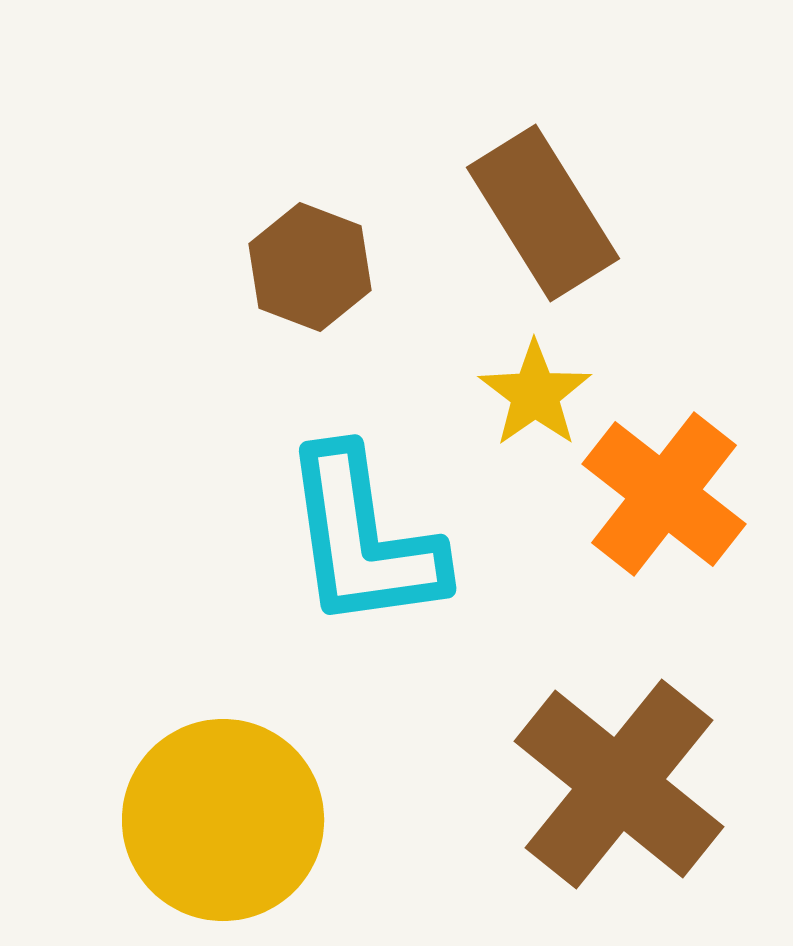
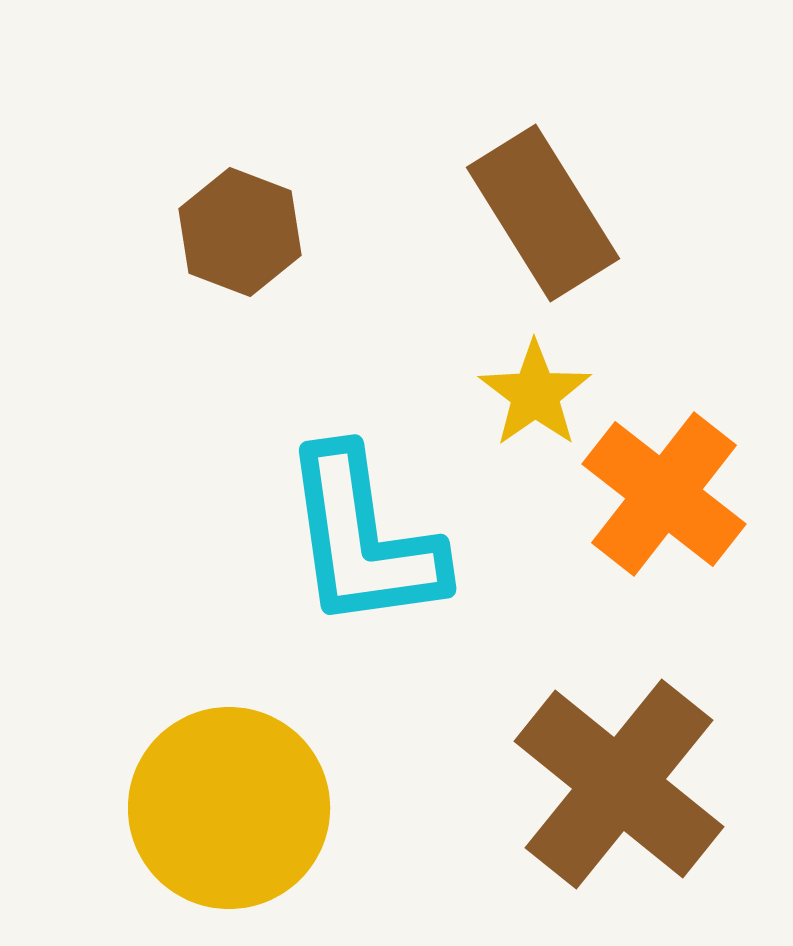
brown hexagon: moved 70 px left, 35 px up
yellow circle: moved 6 px right, 12 px up
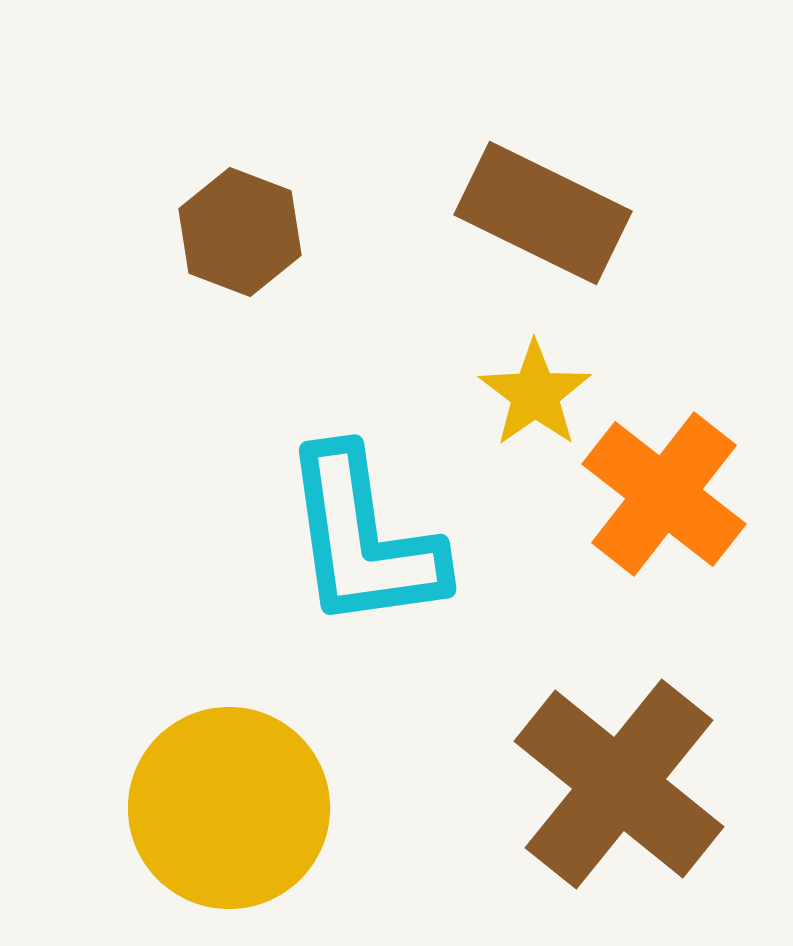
brown rectangle: rotated 32 degrees counterclockwise
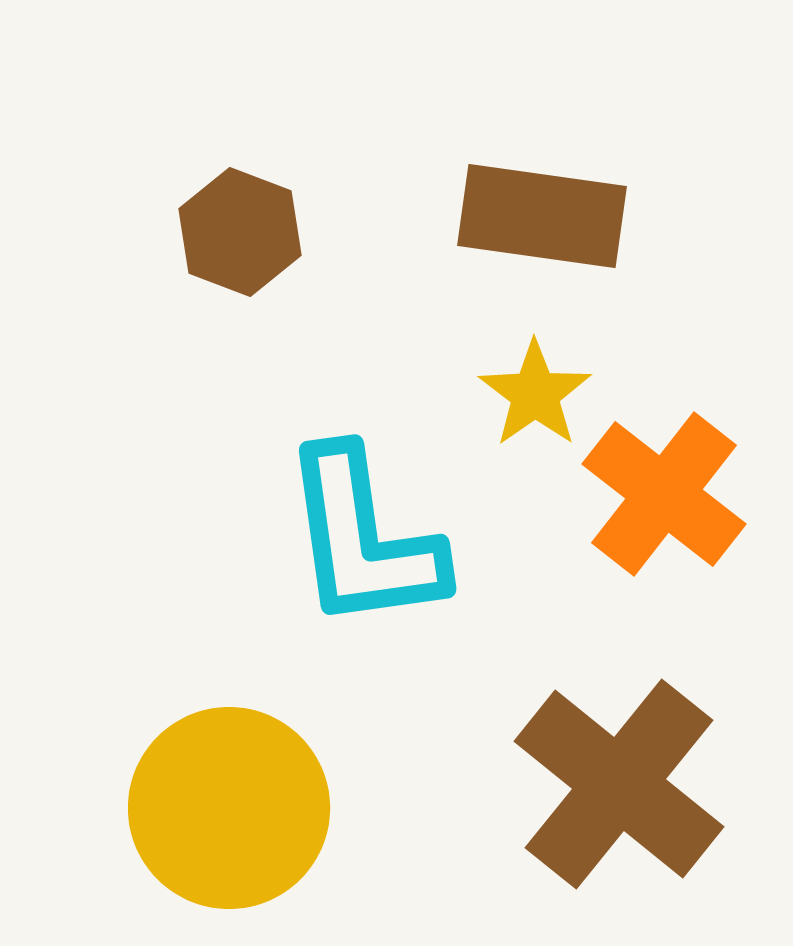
brown rectangle: moved 1 px left, 3 px down; rotated 18 degrees counterclockwise
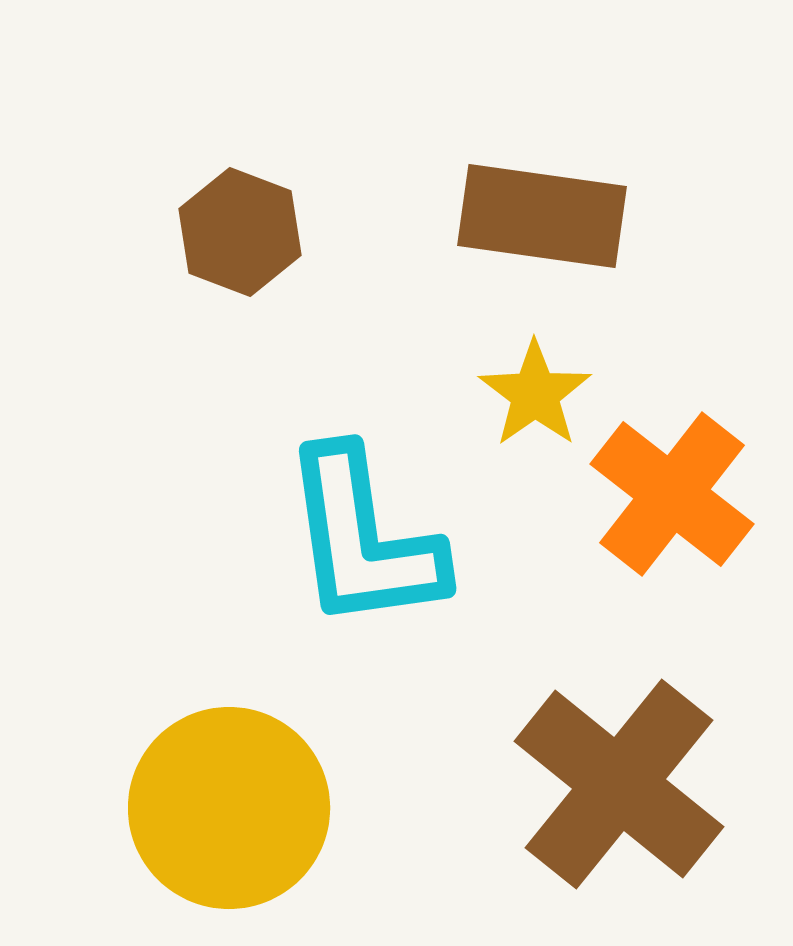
orange cross: moved 8 px right
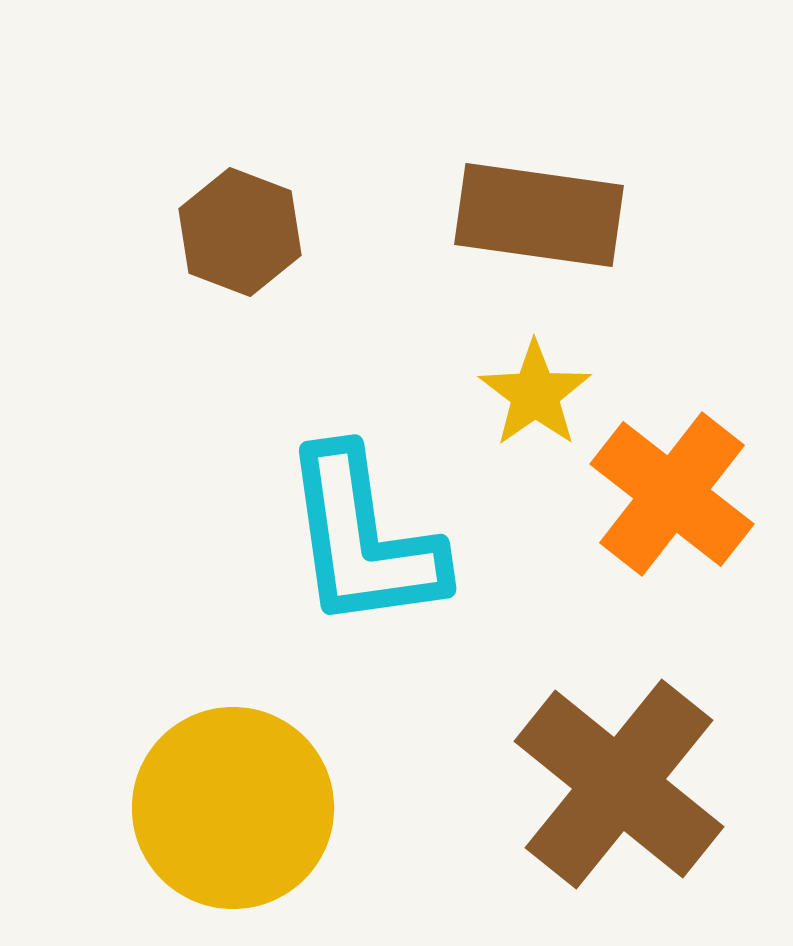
brown rectangle: moved 3 px left, 1 px up
yellow circle: moved 4 px right
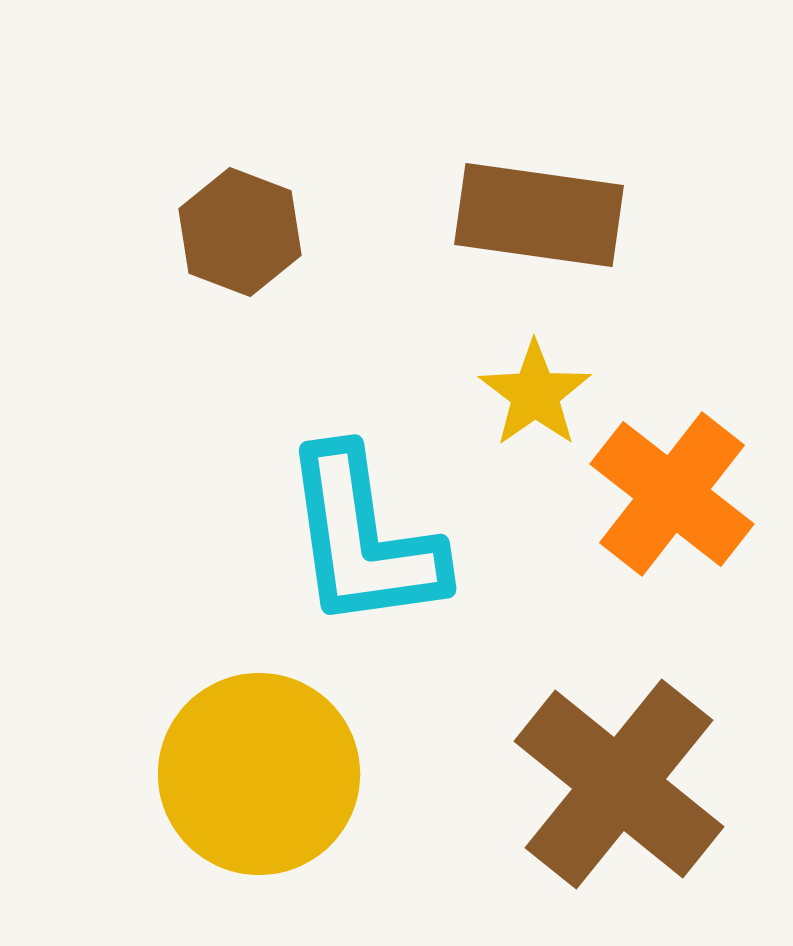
yellow circle: moved 26 px right, 34 px up
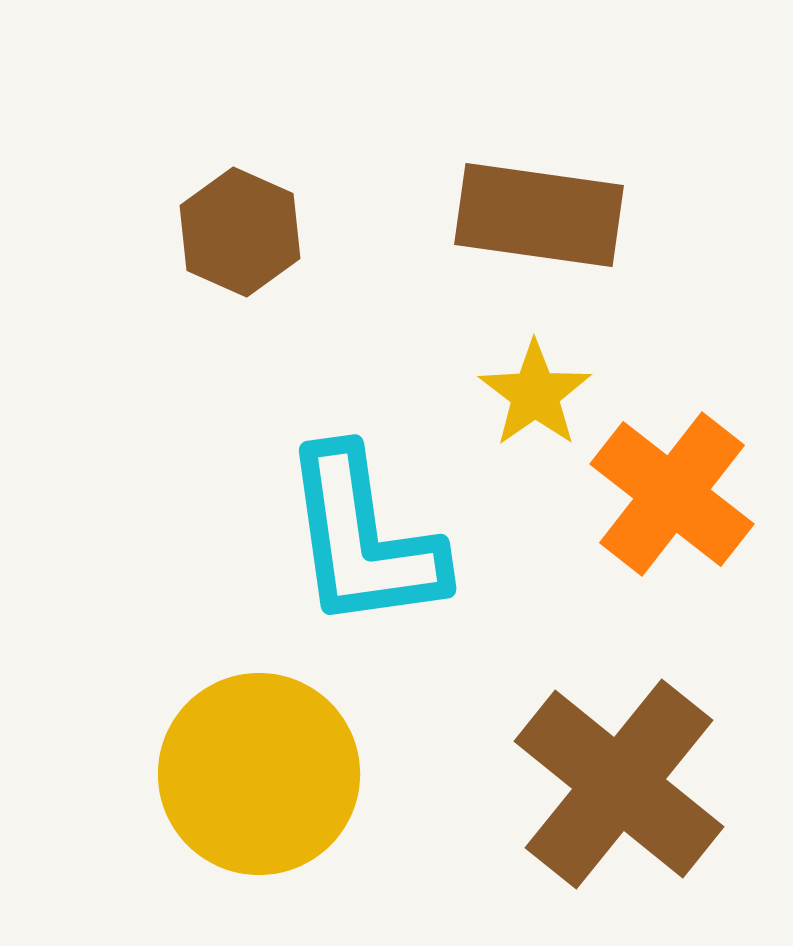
brown hexagon: rotated 3 degrees clockwise
